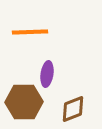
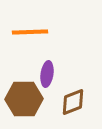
brown hexagon: moved 3 px up
brown diamond: moved 7 px up
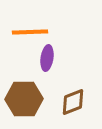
purple ellipse: moved 16 px up
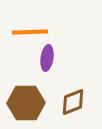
brown hexagon: moved 2 px right, 4 px down
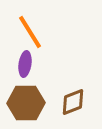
orange line: rotated 60 degrees clockwise
purple ellipse: moved 22 px left, 6 px down
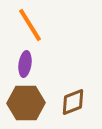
orange line: moved 7 px up
